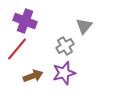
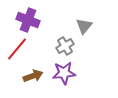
purple cross: moved 3 px right, 1 px up
purple star: rotated 10 degrees clockwise
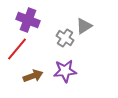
gray triangle: rotated 18 degrees clockwise
gray cross: moved 8 px up; rotated 24 degrees counterclockwise
purple star: moved 1 px right, 2 px up
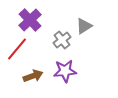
purple cross: moved 2 px right; rotated 25 degrees clockwise
gray cross: moved 3 px left, 2 px down; rotated 18 degrees clockwise
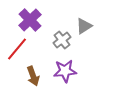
brown arrow: rotated 90 degrees clockwise
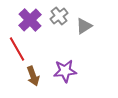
gray cross: moved 3 px left, 24 px up
red line: rotated 70 degrees counterclockwise
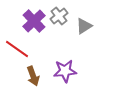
purple cross: moved 4 px right, 1 px down
red line: rotated 25 degrees counterclockwise
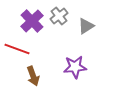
purple cross: moved 2 px left
gray triangle: moved 2 px right
red line: rotated 15 degrees counterclockwise
purple star: moved 10 px right, 4 px up
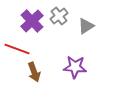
purple star: rotated 10 degrees clockwise
brown arrow: moved 1 px right, 4 px up
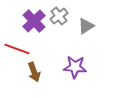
purple cross: moved 2 px right
